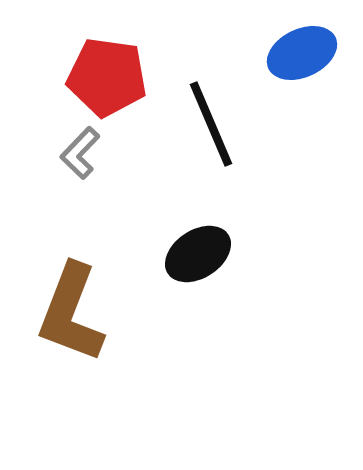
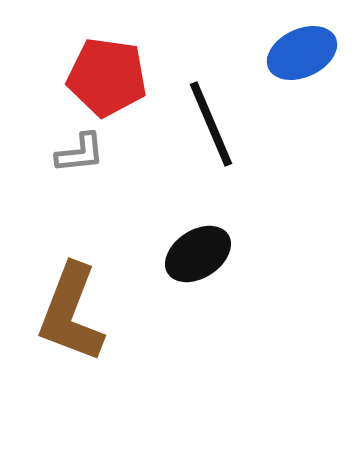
gray L-shape: rotated 140 degrees counterclockwise
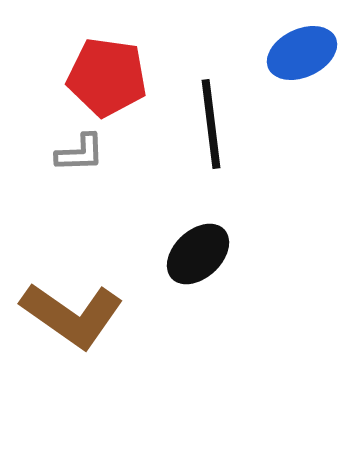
black line: rotated 16 degrees clockwise
gray L-shape: rotated 4 degrees clockwise
black ellipse: rotated 10 degrees counterclockwise
brown L-shape: moved 1 px right, 2 px down; rotated 76 degrees counterclockwise
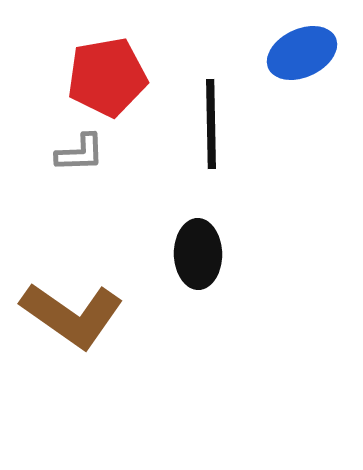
red pentagon: rotated 18 degrees counterclockwise
black line: rotated 6 degrees clockwise
black ellipse: rotated 48 degrees counterclockwise
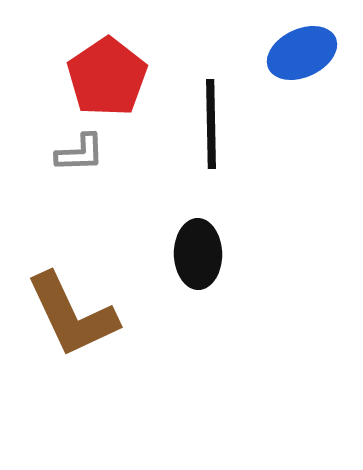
red pentagon: rotated 24 degrees counterclockwise
brown L-shape: rotated 30 degrees clockwise
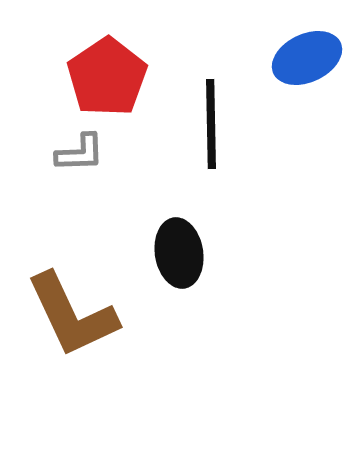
blue ellipse: moved 5 px right, 5 px down
black ellipse: moved 19 px left, 1 px up; rotated 8 degrees counterclockwise
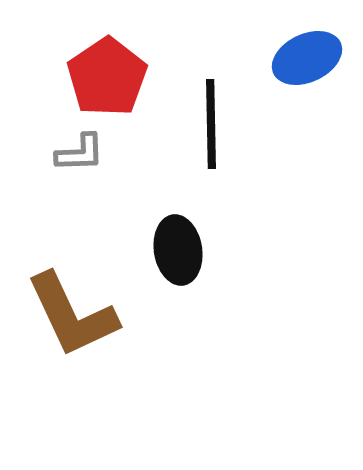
black ellipse: moved 1 px left, 3 px up
